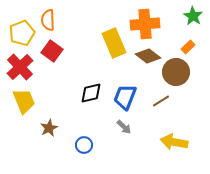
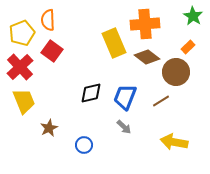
brown diamond: moved 1 px left, 1 px down
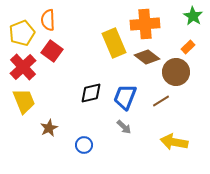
red cross: moved 3 px right
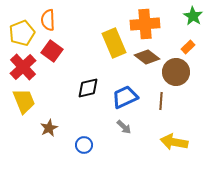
black diamond: moved 3 px left, 5 px up
blue trapezoid: rotated 44 degrees clockwise
brown line: rotated 54 degrees counterclockwise
